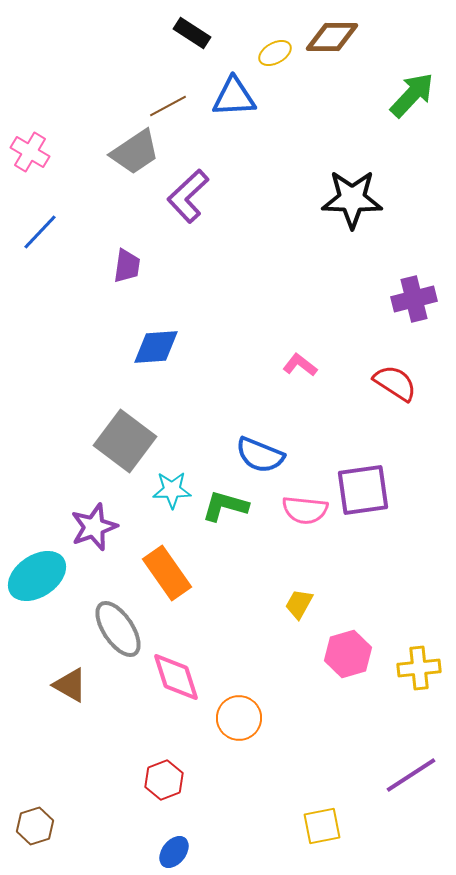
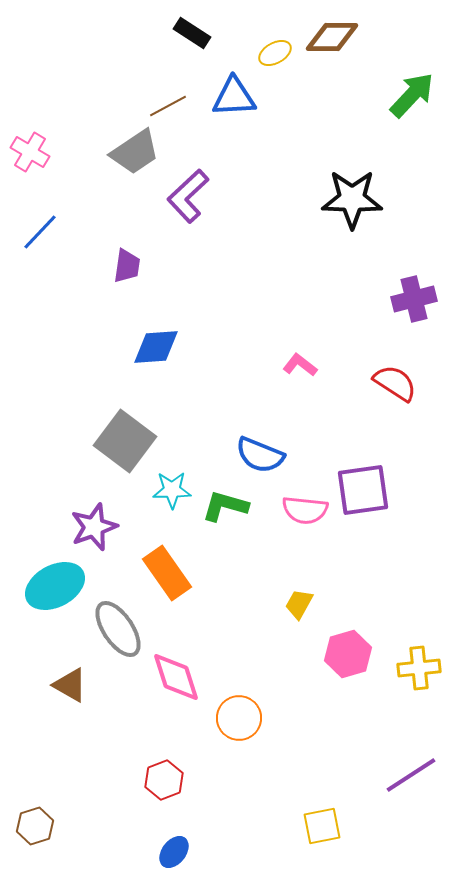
cyan ellipse: moved 18 px right, 10 px down; rotated 6 degrees clockwise
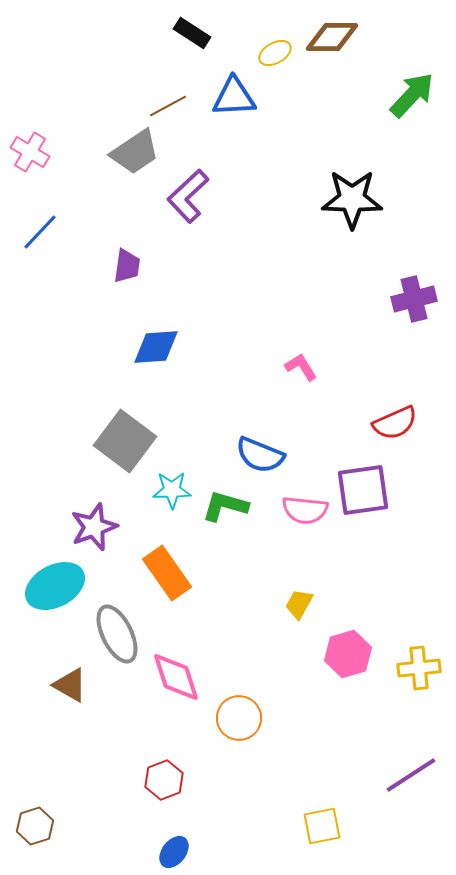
pink L-shape: moved 1 px right, 2 px down; rotated 20 degrees clockwise
red semicircle: moved 40 px down; rotated 123 degrees clockwise
gray ellipse: moved 1 px left, 5 px down; rotated 8 degrees clockwise
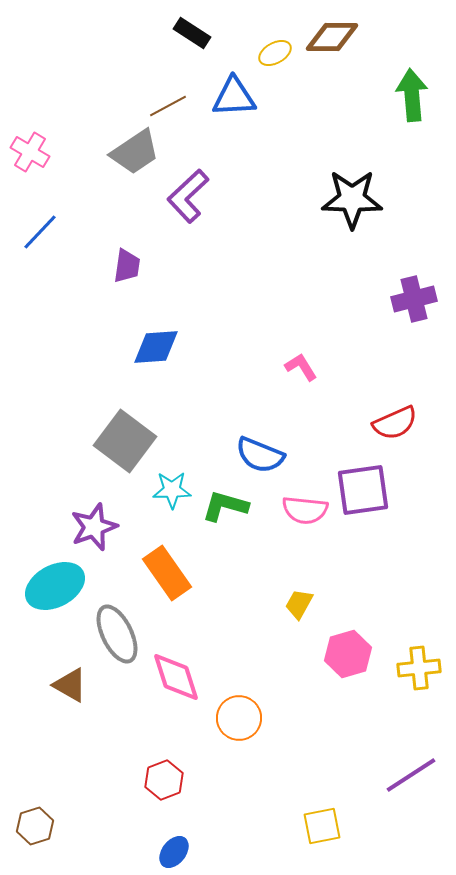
green arrow: rotated 48 degrees counterclockwise
